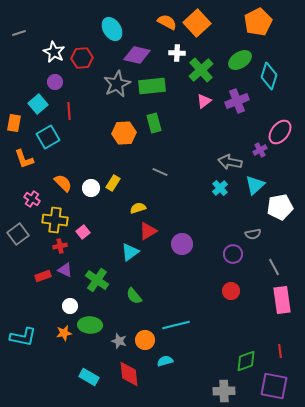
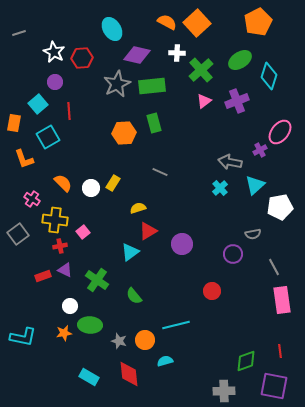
red circle at (231, 291): moved 19 px left
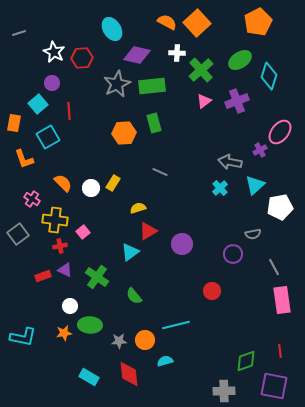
purple circle at (55, 82): moved 3 px left, 1 px down
green cross at (97, 280): moved 3 px up
gray star at (119, 341): rotated 21 degrees counterclockwise
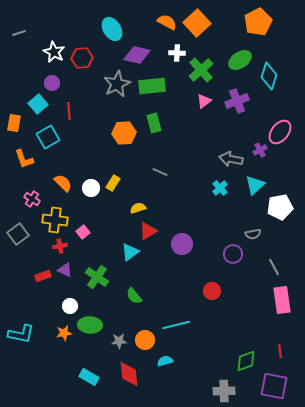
gray arrow at (230, 162): moved 1 px right, 3 px up
cyan L-shape at (23, 337): moved 2 px left, 3 px up
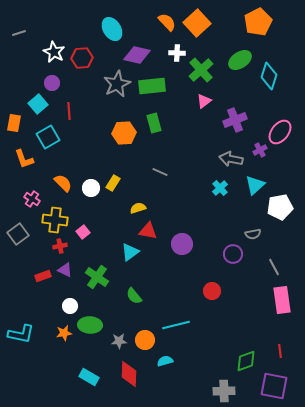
orange semicircle at (167, 22): rotated 18 degrees clockwise
purple cross at (237, 101): moved 2 px left, 19 px down
red triangle at (148, 231): rotated 42 degrees clockwise
red diamond at (129, 374): rotated 8 degrees clockwise
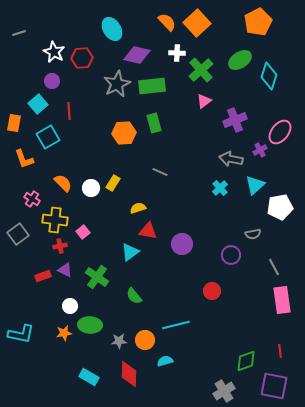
purple circle at (52, 83): moved 2 px up
purple circle at (233, 254): moved 2 px left, 1 px down
gray cross at (224, 391): rotated 30 degrees counterclockwise
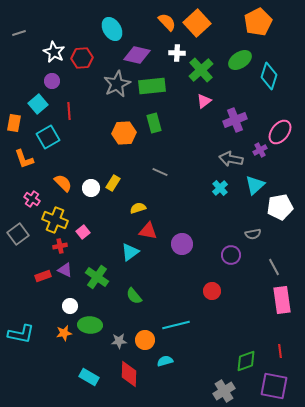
yellow cross at (55, 220): rotated 15 degrees clockwise
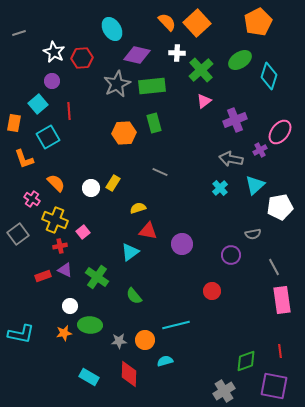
orange semicircle at (63, 183): moved 7 px left
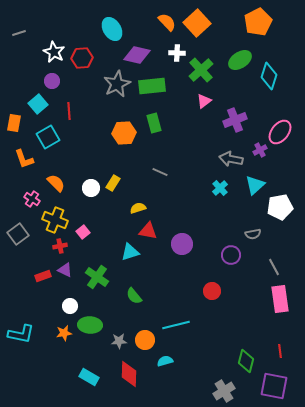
cyan triangle at (130, 252): rotated 18 degrees clockwise
pink rectangle at (282, 300): moved 2 px left, 1 px up
green diamond at (246, 361): rotated 55 degrees counterclockwise
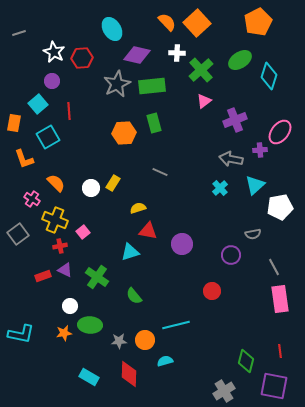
purple cross at (260, 150): rotated 24 degrees clockwise
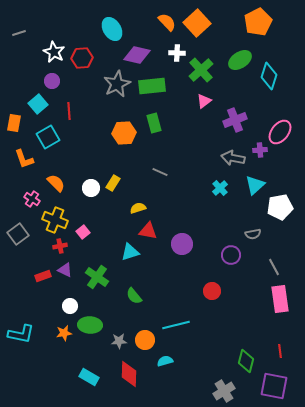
gray arrow at (231, 159): moved 2 px right, 1 px up
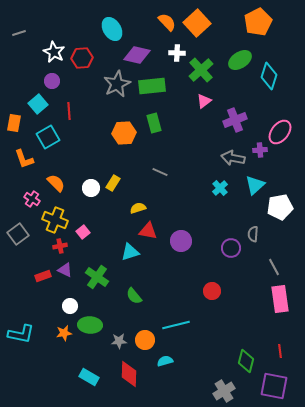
gray semicircle at (253, 234): rotated 105 degrees clockwise
purple circle at (182, 244): moved 1 px left, 3 px up
purple circle at (231, 255): moved 7 px up
